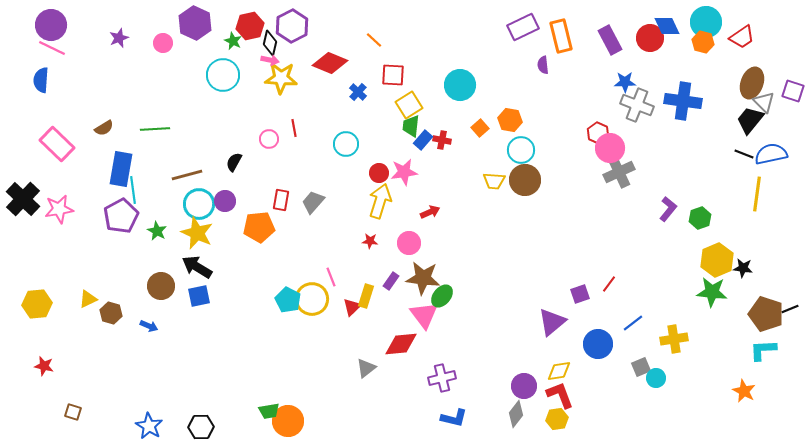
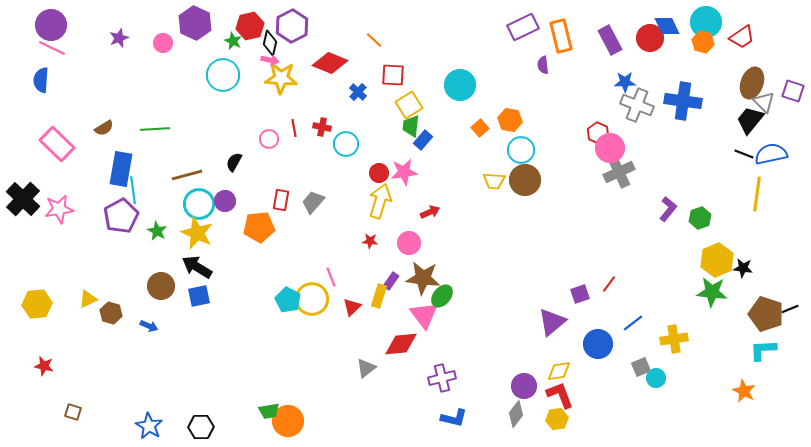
red cross at (442, 140): moved 120 px left, 13 px up
yellow rectangle at (366, 296): moved 13 px right
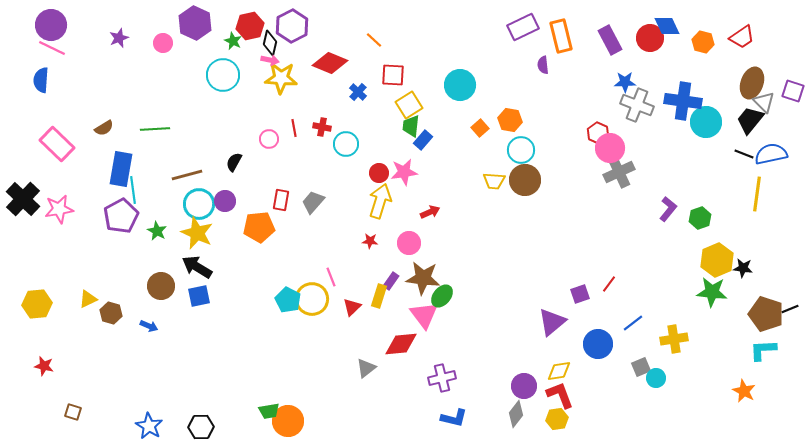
cyan circle at (706, 22): moved 100 px down
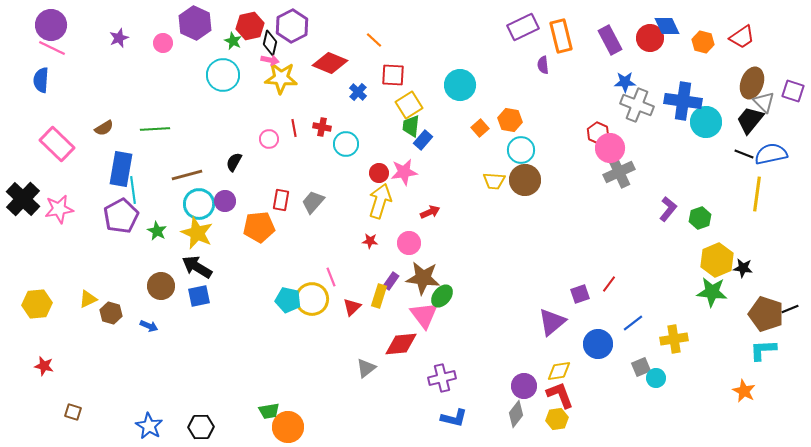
cyan pentagon at (288, 300): rotated 15 degrees counterclockwise
orange circle at (288, 421): moved 6 px down
